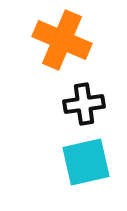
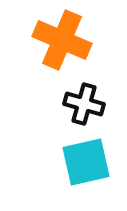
black cross: rotated 24 degrees clockwise
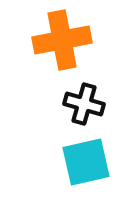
orange cross: rotated 34 degrees counterclockwise
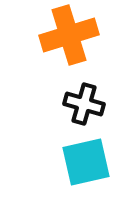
orange cross: moved 7 px right, 5 px up; rotated 6 degrees counterclockwise
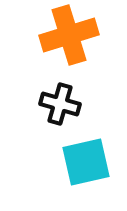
black cross: moved 24 px left
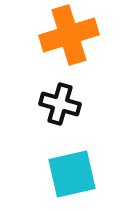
cyan square: moved 14 px left, 12 px down
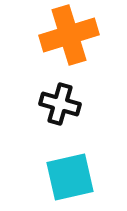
cyan square: moved 2 px left, 3 px down
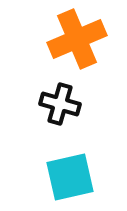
orange cross: moved 8 px right, 4 px down; rotated 6 degrees counterclockwise
